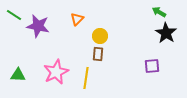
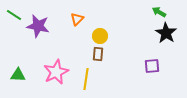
yellow line: moved 1 px down
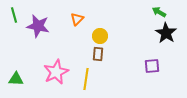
green line: rotated 42 degrees clockwise
green triangle: moved 2 px left, 4 px down
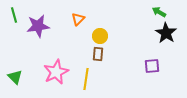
orange triangle: moved 1 px right
purple star: rotated 20 degrees counterclockwise
green triangle: moved 1 px left, 2 px up; rotated 42 degrees clockwise
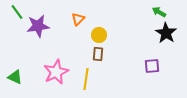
green line: moved 3 px right, 3 px up; rotated 21 degrees counterclockwise
yellow circle: moved 1 px left, 1 px up
green triangle: rotated 21 degrees counterclockwise
